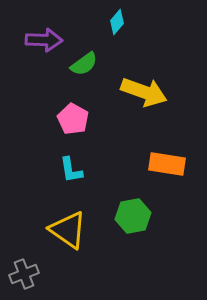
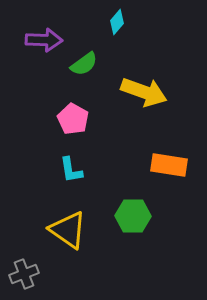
orange rectangle: moved 2 px right, 1 px down
green hexagon: rotated 12 degrees clockwise
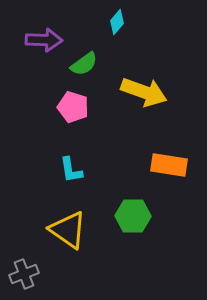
pink pentagon: moved 12 px up; rotated 12 degrees counterclockwise
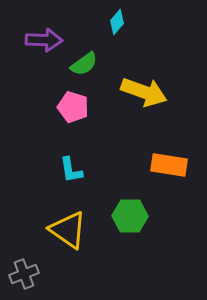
green hexagon: moved 3 px left
